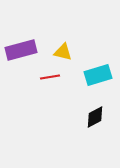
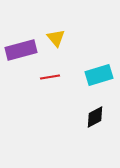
yellow triangle: moved 7 px left, 14 px up; rotated 36 degrees clockwise
cyan rectangle: moved 1 px right
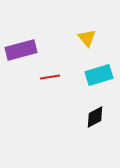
yellow triangle: moved 31 px right
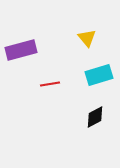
red line: moved 7 px down
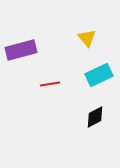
cyan rectangle: rotated 8 degrees counterclockwise
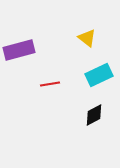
yellow triangle: rotated 12 degrees counterclockwise
purple rectangle: moved 2 px left
black diamond: moved 1 px left, 2 px up
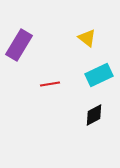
purple rectangle: moved 5 px up; rotated 44 degrees counterclockwise
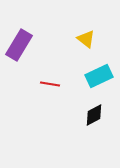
yellow triangle: moved 1 px left, 1 px down
cyan rectangle: moved 1 px down
red line: rotated 18 degrees clockwise
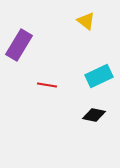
yellow triangle: moved 18 px up
red line: moved 3 px left, 1 px down
black diamond: rotated 40 degrees clockwise
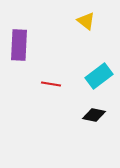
purple rectangle: rotated 28 degrees counterclockwise
cyan rectangle: rotated 12 degrees counterclockwise
red line: moved 4 px right, 1 px up
